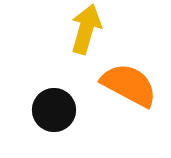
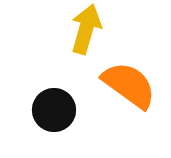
orange semicircle: rotated 8 degrees clockwise
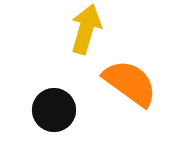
orange semicircle: moved 1 px right, 2 px up
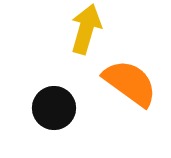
black circle: moved 2 px up
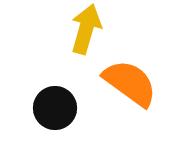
black circle: moved 1 px right
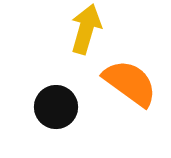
black circle: moved 1 px right, 1 px up
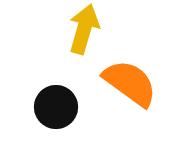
yellow arrow: moved 2 px left
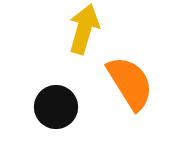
orange semicircle: rotated 22 degrees clockwise
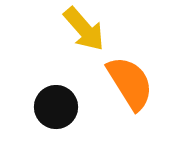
yellow arrow: rotated 123 degrees clockwise
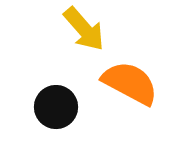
orange semicircle: rotated 30 degrees counterclockwise
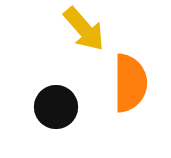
orange semicircle: rotated 62 degrees clockwise
